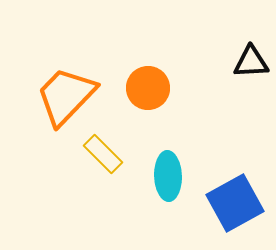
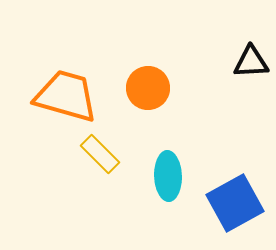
orange trapezoid: rotated 62 degrees clockwise
yellow rectangle: moved 3 px left
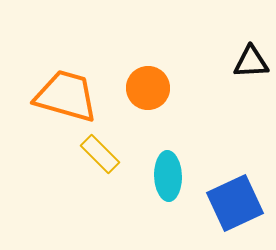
blue square: rotated 4 degrees clockwise
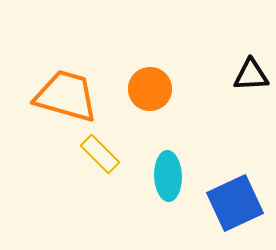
black triangle: moved 13 px down
orange circle: moved 2 px right, 1 px down
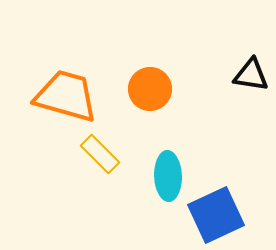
black triangle: rotated 12 degrees clockwise
blue square: moved 19 px left, 12 px down
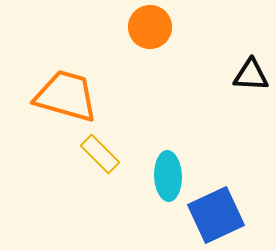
black triangle: rotated 6 degrees counterclockwise
orange circle: moved 62 px up
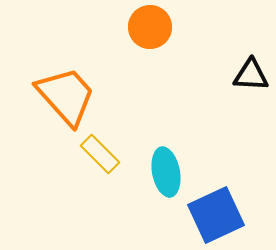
orange trapezoid: rotated 32 degrees clockwise
cyan ellipse: moved 2 px left, 4 px up; rotated 9 degrees counterclockwise
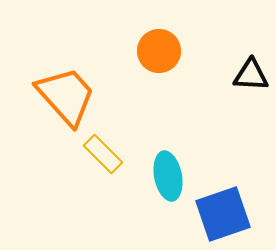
orange circle: moved 9 px right, 24 px down
yellow rectangle: moved 3 px right
cyan ellipse: moved 2 px right, 4 px down
blue square: moved 7 px right, 1 px up; rotated 6 degrees clockwise
